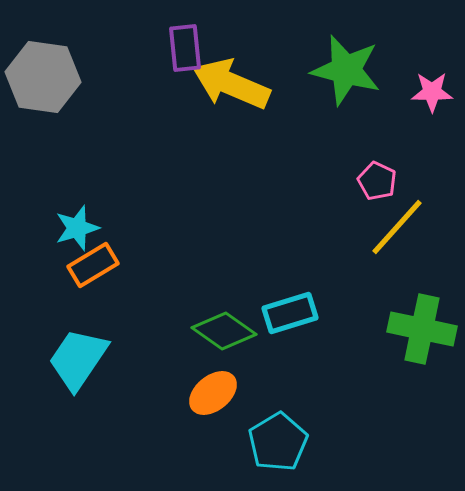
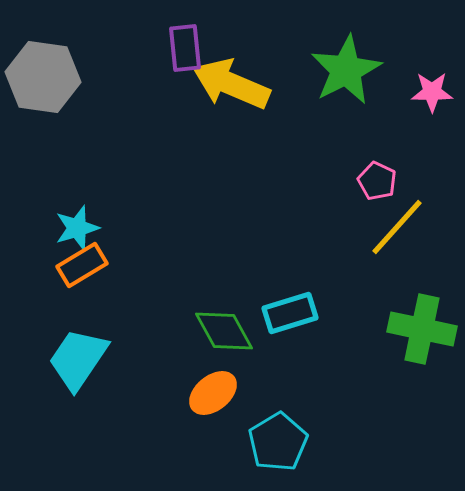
green star: rotated 30 degrees clockwise
orange rectangle: moved 11 px left
green diamond: rotated 26 degrees clockwise
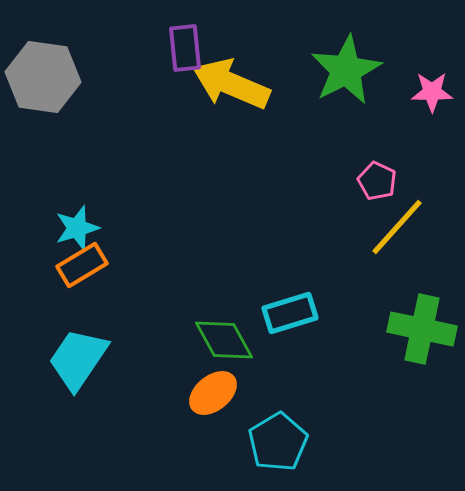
green diamond: moved 9 px down
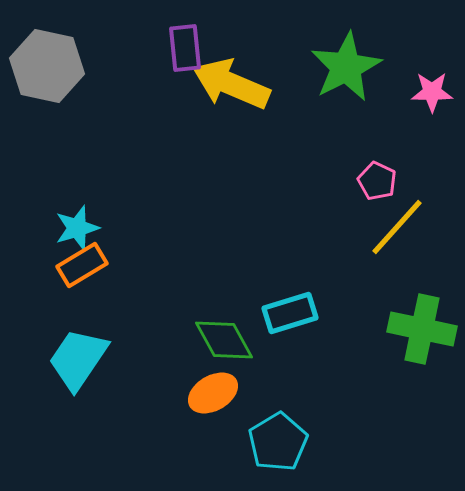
green star: moved 3 px up
gray hexagon: moved 4 px right, 11 px up; rotated 4 degrees clockwise
orange ellipse: rotated 9 degrees clockwise
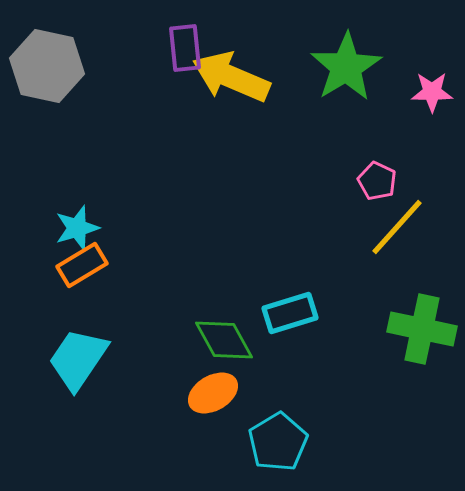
green star: rotated 4 degrees counterclockwise
yellow arrow: moved 7 px up
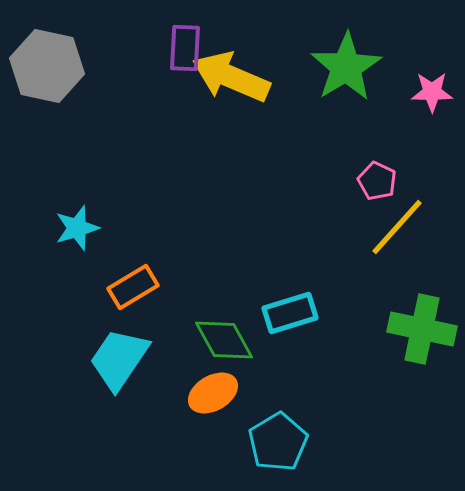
purple rectangle: rotated 9 degrees clockwise
orange rectangle: moved 51 px right, 22 px down
cyan trapezoid: moved 41 px right
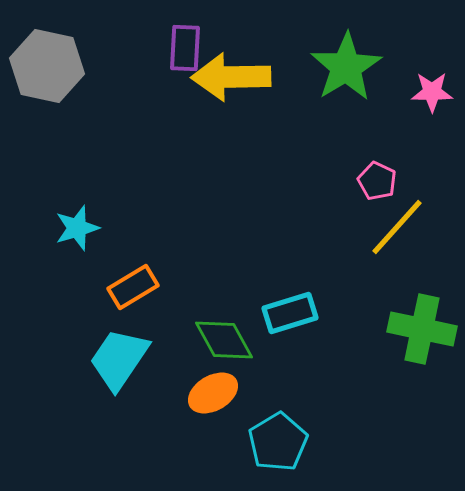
yellow arrow: rotated 24 degrees counterclockwise
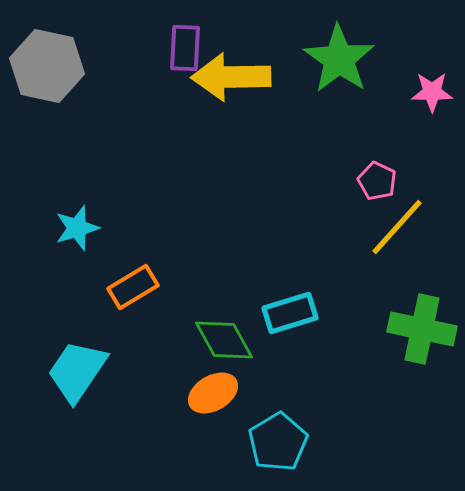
green star: moved 7 px left, 8 px up; rotated 6 degrees counterclockwise
cyan trapezoid: moved 42 px left, 12 px down
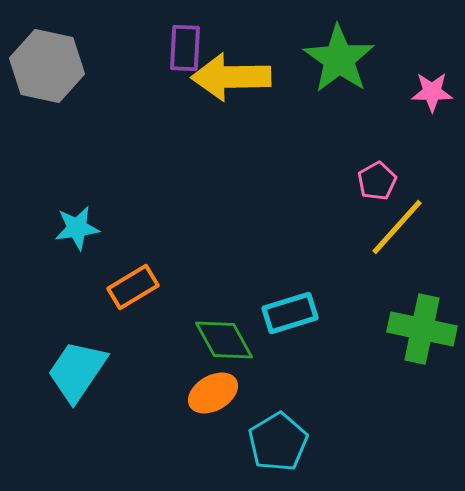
pink pentagon: rotated 18 degrees clockwise
cyan star: rotated 9 degrees clockwise
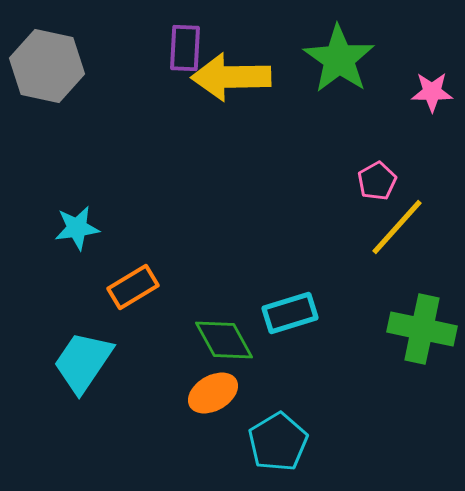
cyan trapezoid: moved 6 px right, 9 px up
